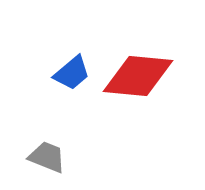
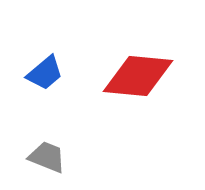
blue trapezoid: moved 27 px left
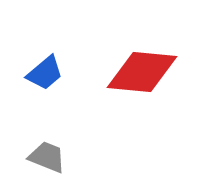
red diamond: moved 4 px right, 4 px up
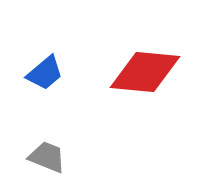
red diamond: moved 3 px right
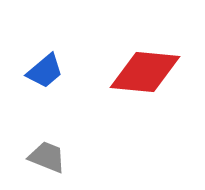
blue trapezoid: moved 2 px up
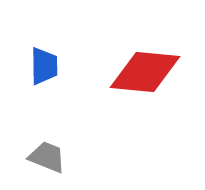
blue trapezoid: moved 1 px left, 5 px up; rotated 51 degrees counterclockwise
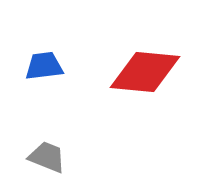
blue trapezoid: rotated 96 degrees counterclockwise
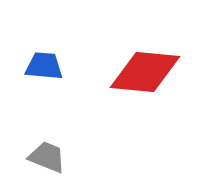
blue trapezoid: rotated 12 degrees clockwise
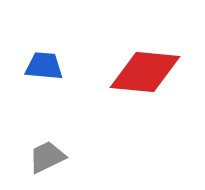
gray trapezoid: rotated 48 degrees counterclockwise
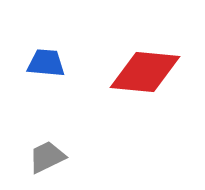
blue trapezoid: moved 2 px right, 3 px up
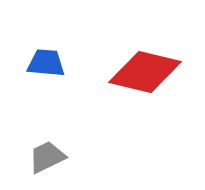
red diamond: rotated 8 degrees clockwise
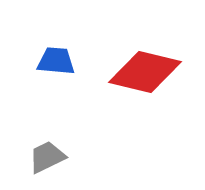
blue trapezoid: moved 10 px right, 2 px up
